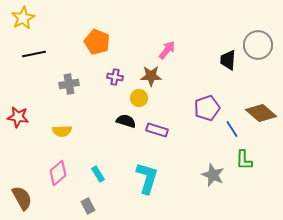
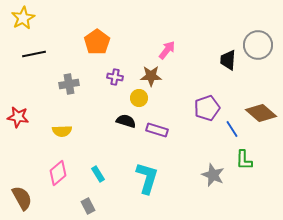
orange pentagon: rotated 15 degrees clockwise
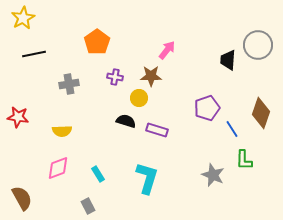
brown diamond: rotated 68 degrees clockwise
pink diamond: moved 5 px up; rotated 20 degrees clockwise
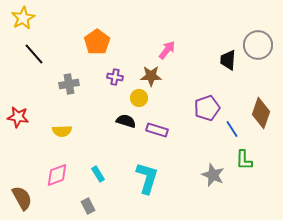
black line: rotated 60 degrees clockwise
pink diamond: moved 1 px left, 7 px down
